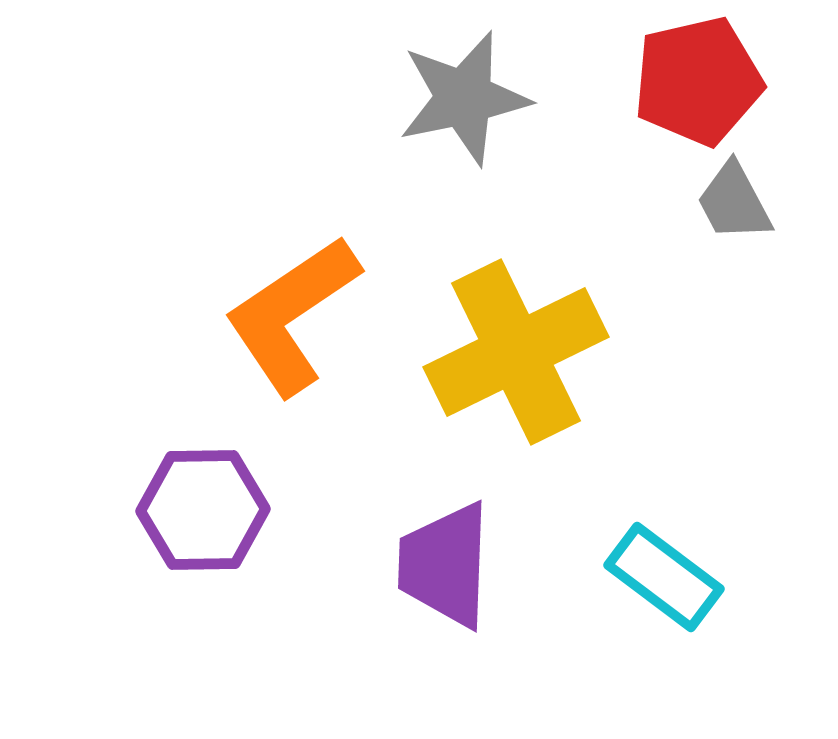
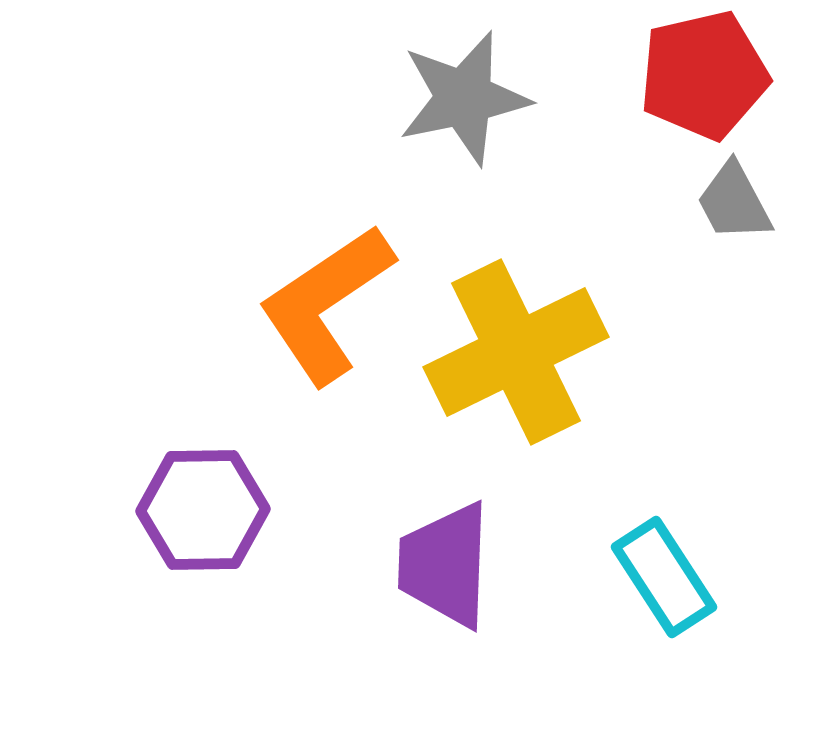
red pentagon: moved 6 px right, 6 px up
orange L-shape: moved 34 px right, 11 px up
cyan rectangle: rotated 20 degrees clockwise
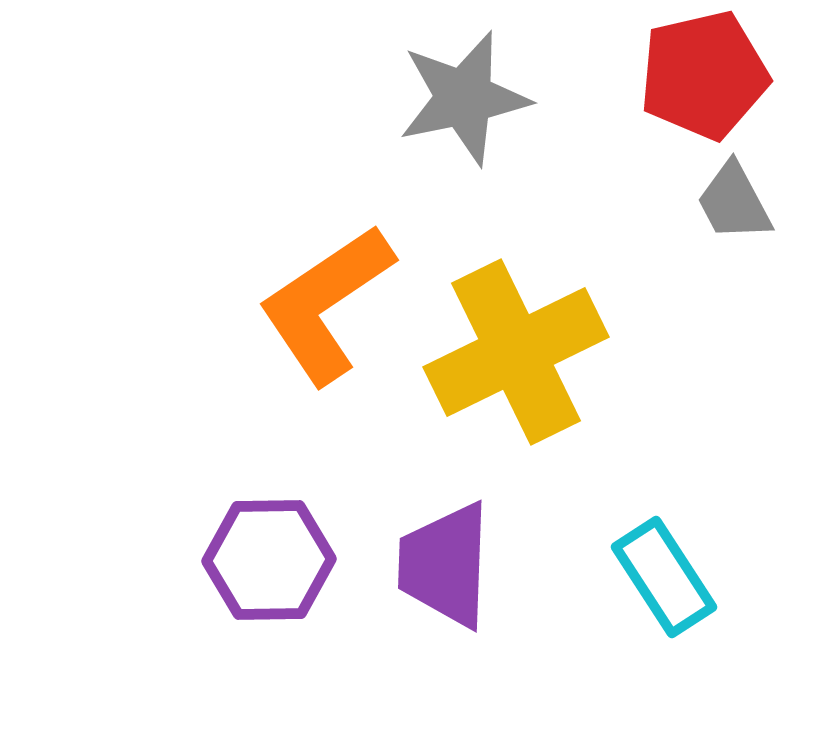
purple hexagon: moved 66 px right, 50 px down
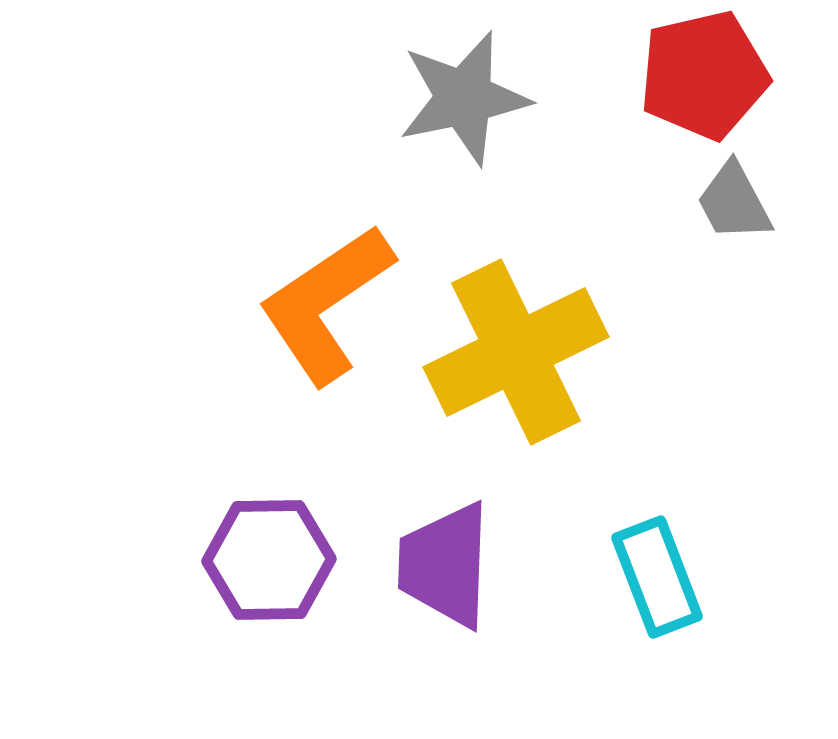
cyan rectangle: moved 7 px left; rotated 12 degrees clockwise
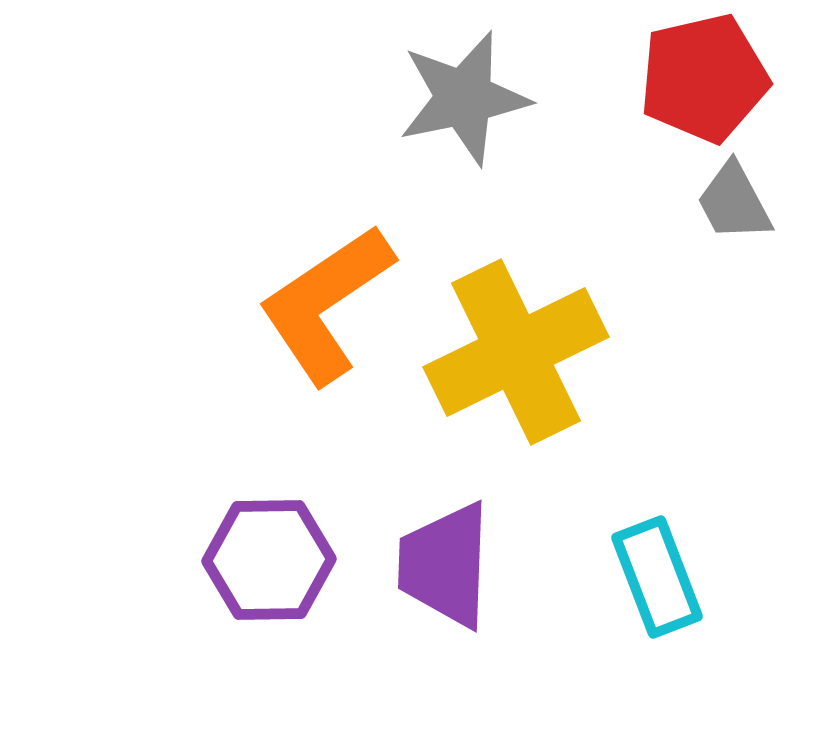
red pentagon: moved 3 px down
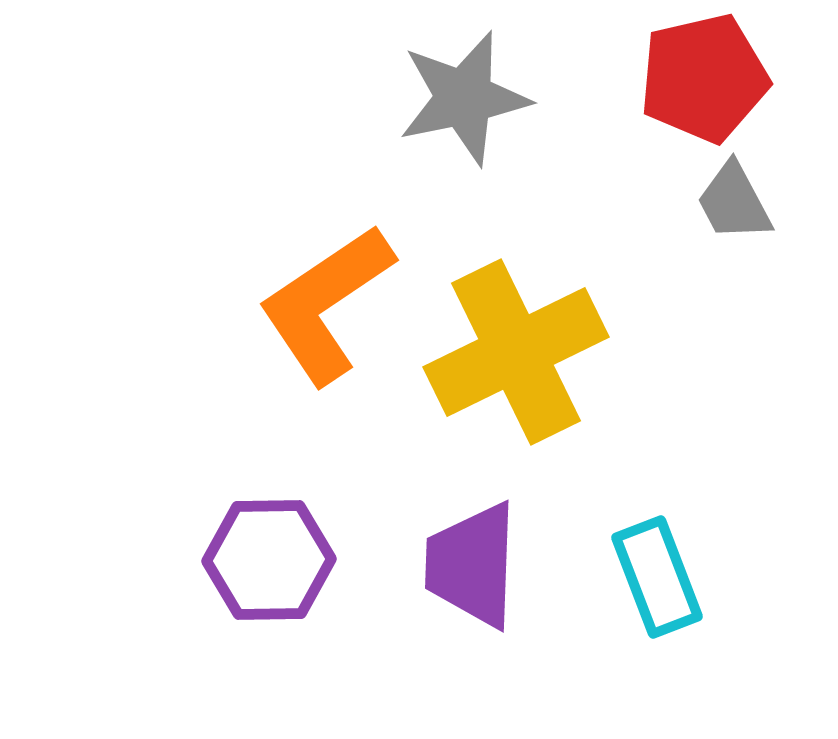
purple trapezoid: moved 27 px right
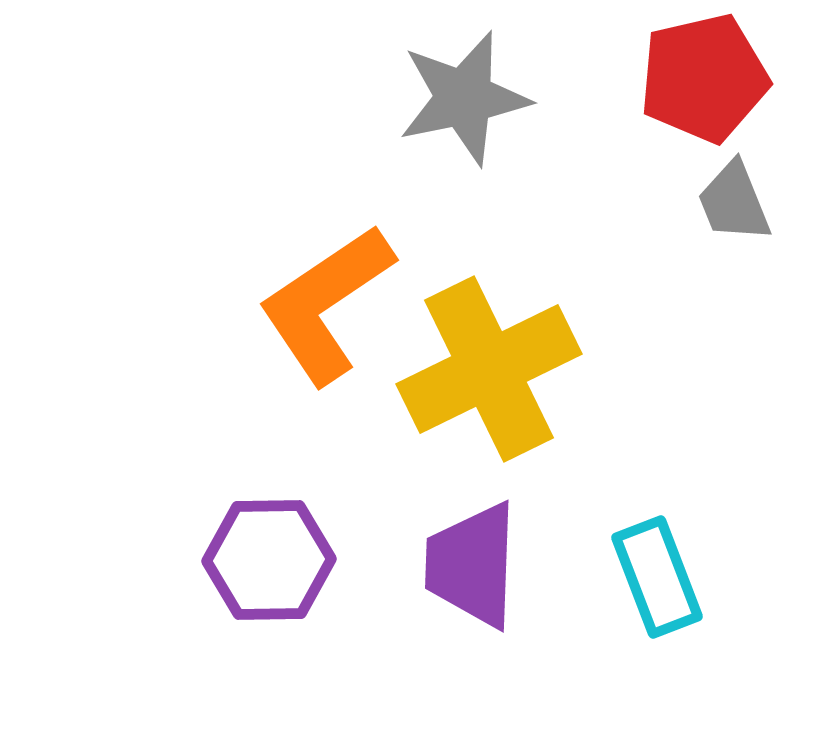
gray trapezoid: rotated 6 degrees clockwise
yellow cross: moved 27 px left, 17 px down
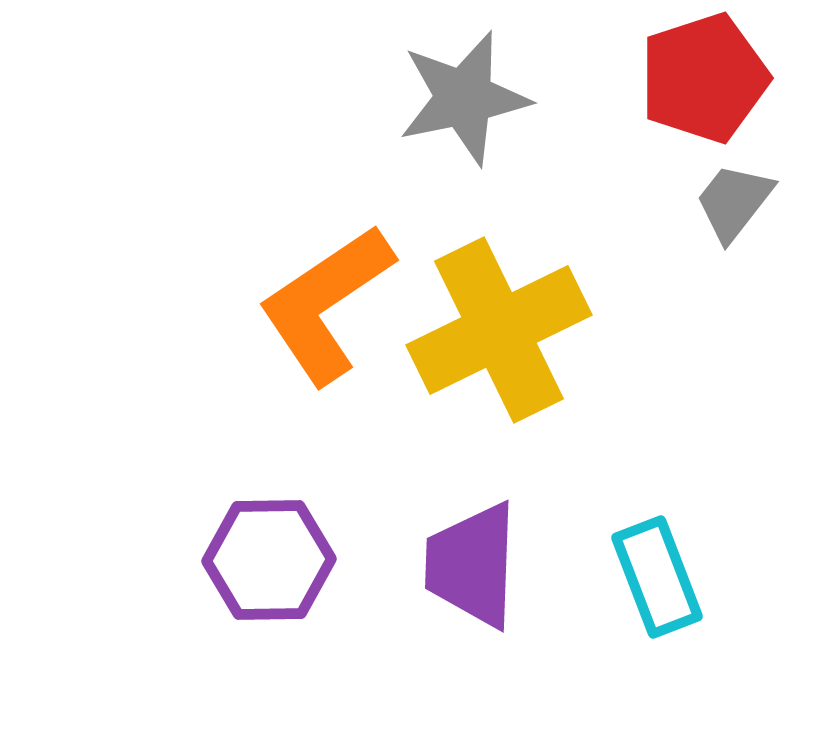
red pentagon: rotated 5 degrees counterclockwise
gray trapezoid: rotated 60 degrees clockwise
yellow cross: moved 10 px right, 39 px up
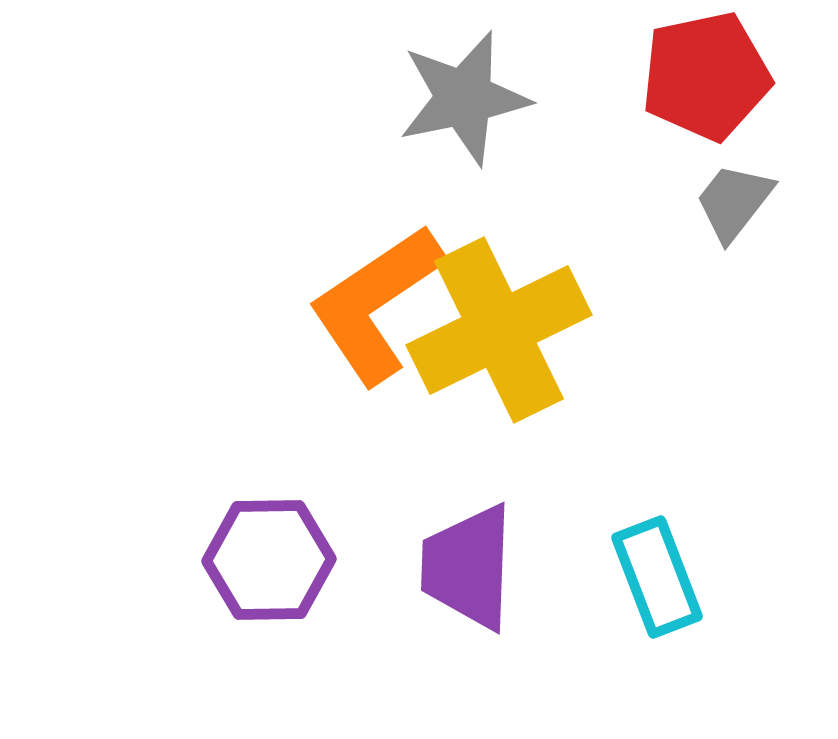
red pentagon: moved 2 px right, 2 px up; rotated 6 degrees clockwise
orange L-shape: moved 50 px right
purple trapezoid: moved 4 px left, 2 px down
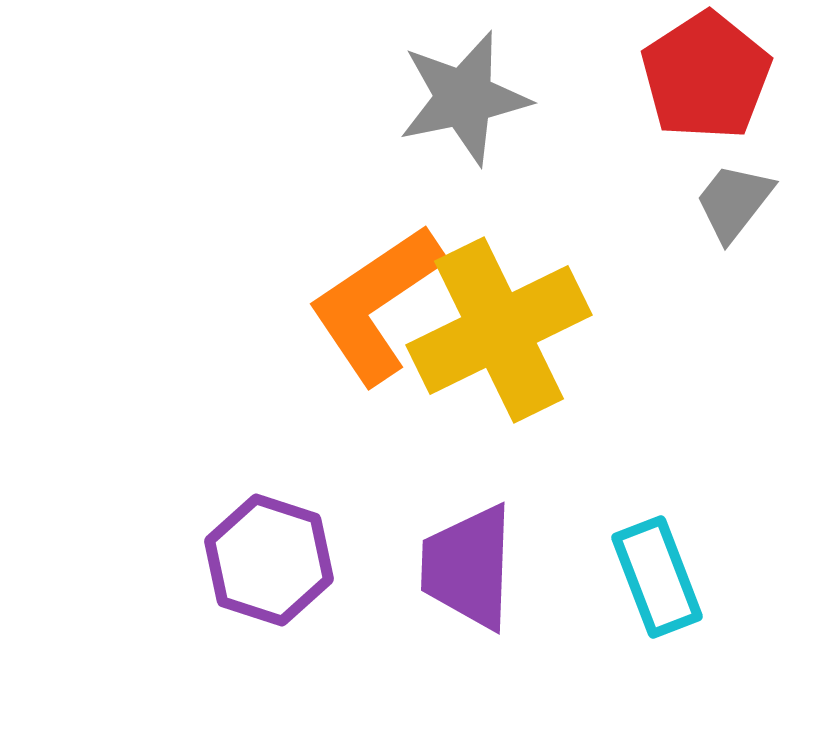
red pentagon: rotated 21 degrees counterclockwise
purple hexagon: rotated 19 degrees clockwise
